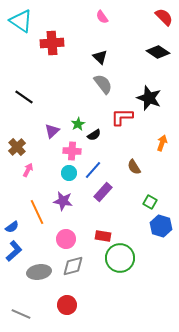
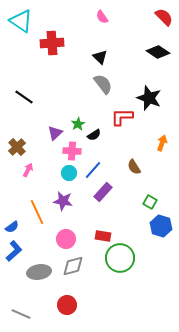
purple triangle: moved 3 px right, 2 px down
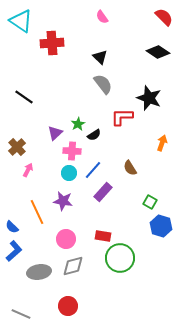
brown semicircle: moved 4 px left, 1 px down
blue semicircle: rotated 80 degrees clockwise
red circle: moved 1 px right, 1 px down
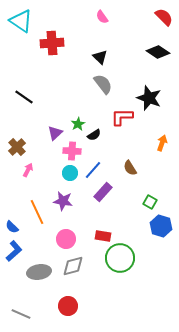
cyan circle: moved 1 px right
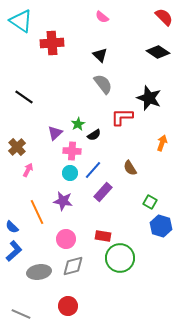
pink semicircle: rotated 16 degrees counterclockwise
black triangle: moved 2 px up
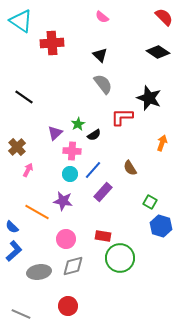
cyan circle: moved 1 px down
orange line: rotated 35 degrees counterclockwise
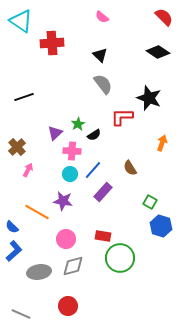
black line: rotated 54 degrees counterclockwise
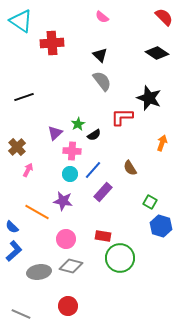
black diamond: moved 1 px left, 1 px down
gray semicircle: moved 1 px left, 3 px up
gray diamond: moved 2 px left; rotated 30 degrees clockwise
